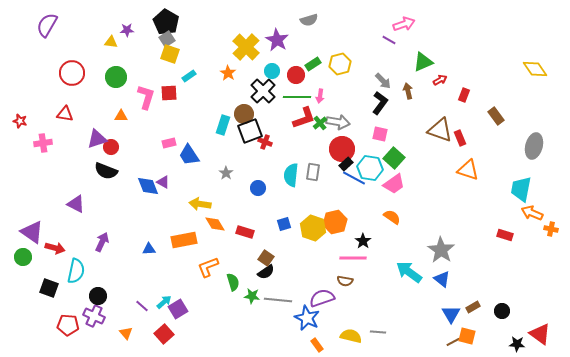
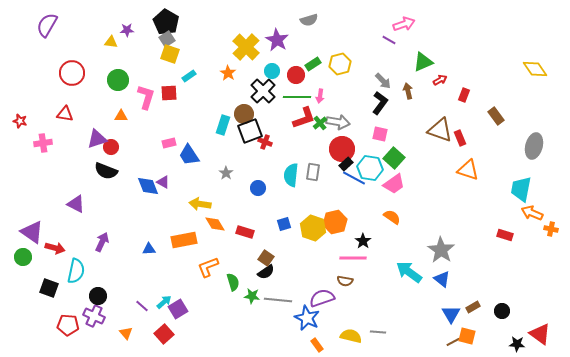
green circle at (116, 77): moved 2 px right, 3 px down
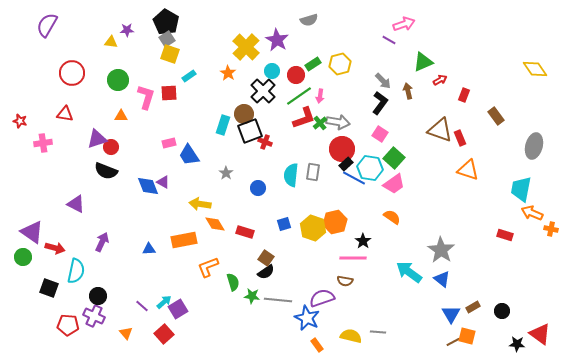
green line at (297, 97): moved 2 px right, 1 px up; rotated 36 degrees counterclockwise
pink square at (380, 134): rotated 21 degrees clockwise
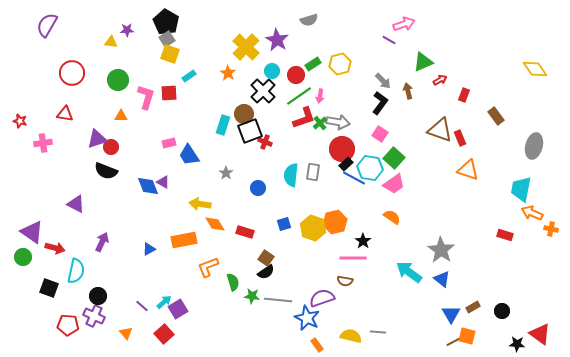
blue triangle at (149, 249): rotated 24 degrees counterclockwise
